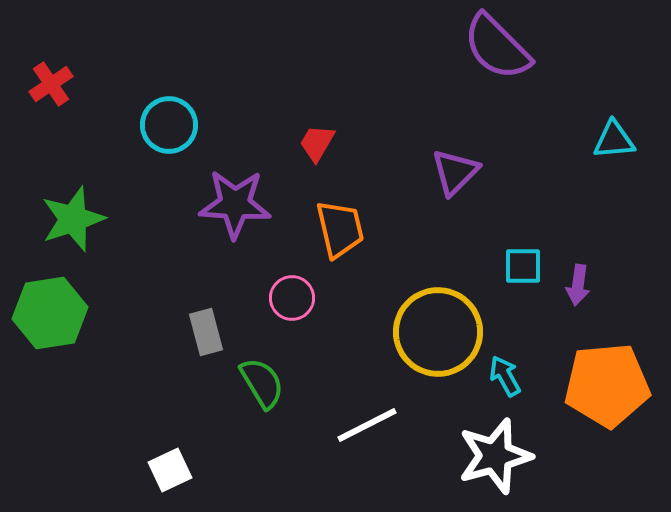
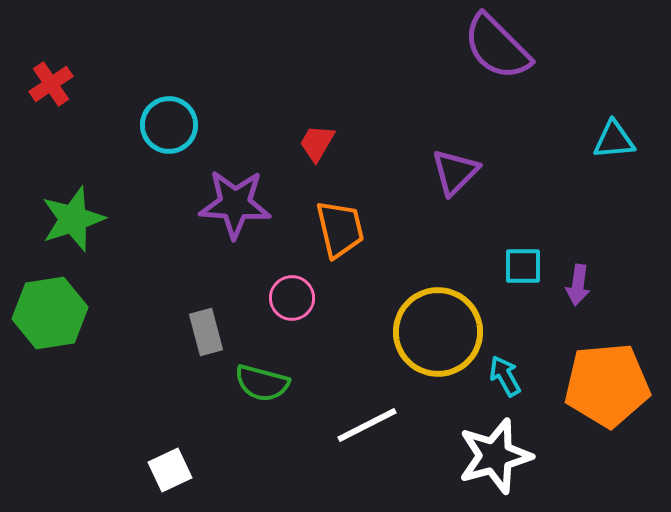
green semicircle: rotated 136 degrees clockwise
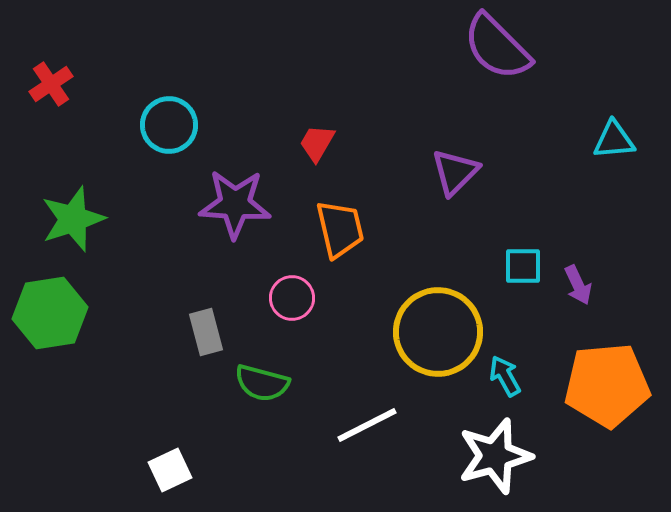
purple arrow: rotated 33 degrees counterclockwise
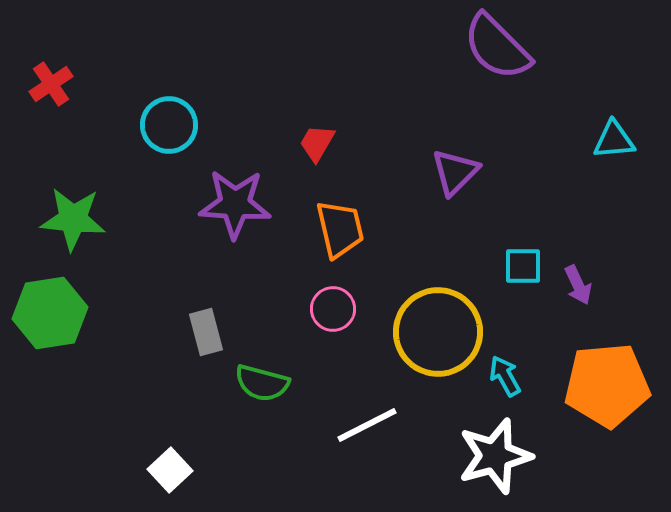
green star: rotated 24 degrees clockwise
pink circle: moved 41 px right, 11 px down
white square: rotated 18 degrees counterclockwise
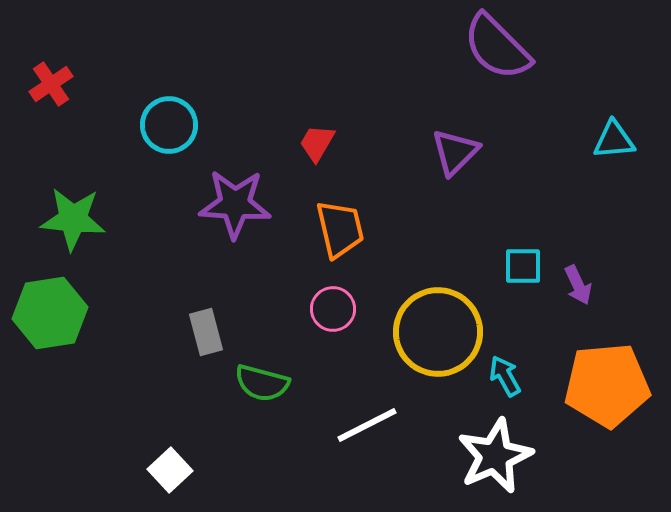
purple triangle: moved 20 px up
white star: rotated 8 degrees counterclockwise
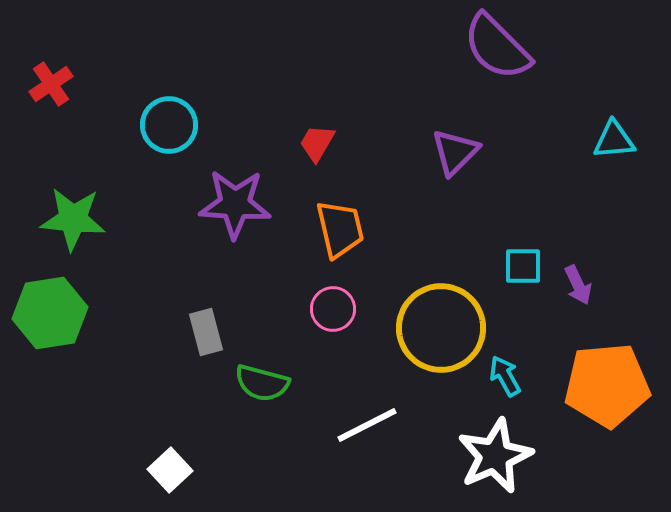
yellow circle: moved 3 px right, 4 px up
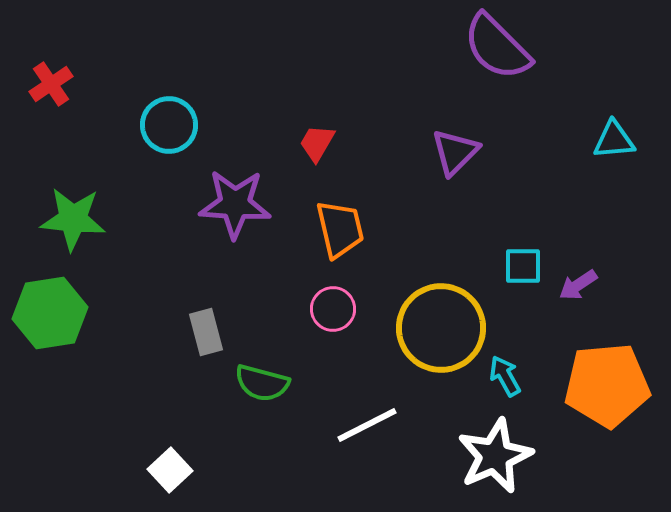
purple arrow: rotated 81 degrees clockwise
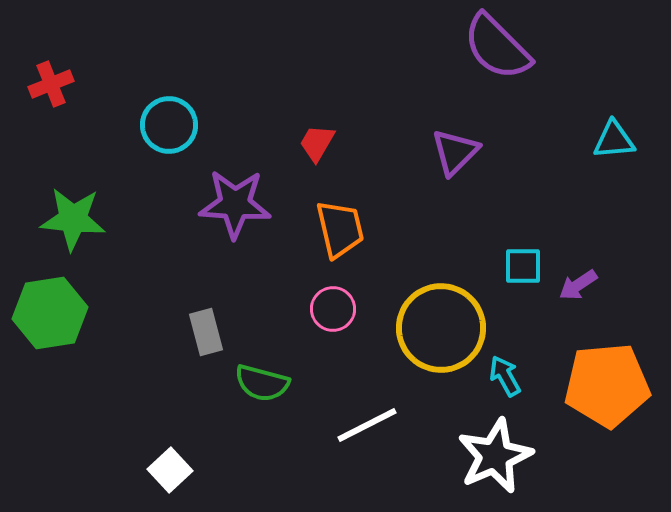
red cross: rotated 12 degrees clockwise
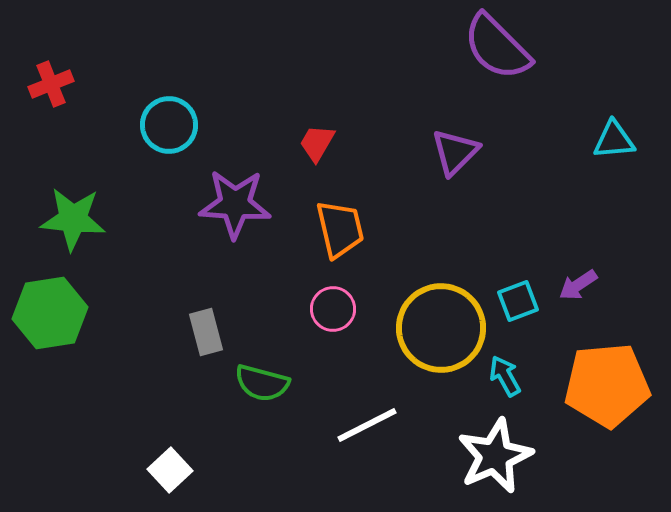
cyan square: moved 5 px left, 35 px down; rotated 21 degrees counterclockwise
